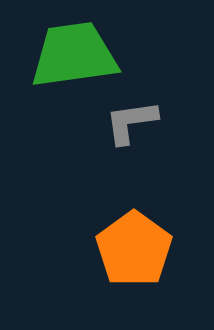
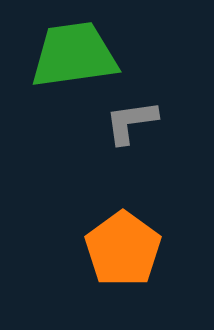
orange pentagon: moved 11 px left
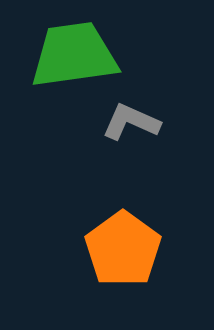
gray L-shape: rotated 32 degrees clockwise
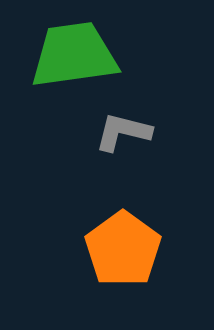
gray L-shape: moved 8 px left, 10 px down; rotated 10 degrees counterclockwise
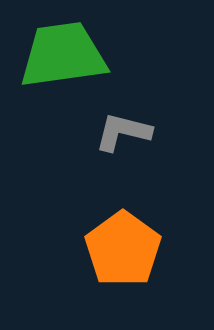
green trapezoid: moved 11 px left
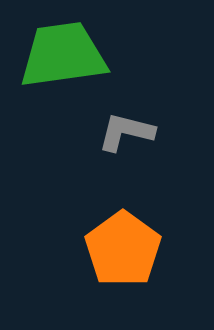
gray L-shape: moved 3 px right
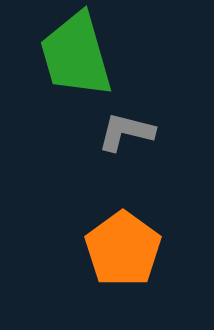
green trapezoid: moved 13 px right; rotated 98 degrees counterclockwise
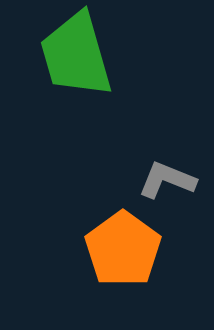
gray L-shape: moved 41 px right, 48 px down; rotated 8 degrees clockwise
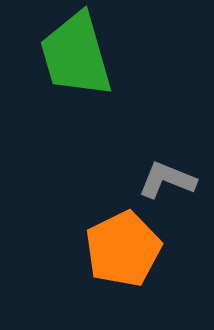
orange pentagon: rotated 10 degrees clockwise
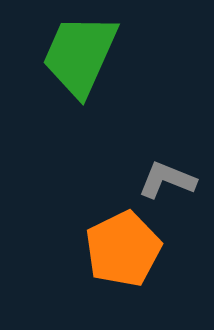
green trapezoid: moved 4 px right; rotated 40 degrees clockwise
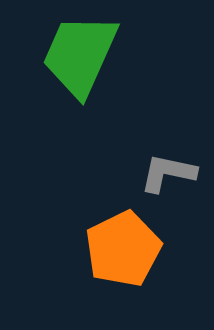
gray L-shape: moved 1 px right, 7 px up; rotated 10 degrees counterclockwise
